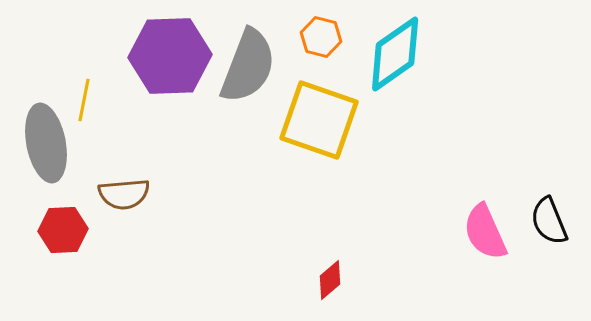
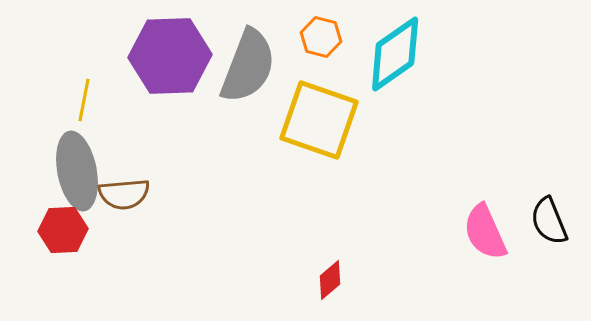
gray ellipse: moved 31 px right, 28 px down
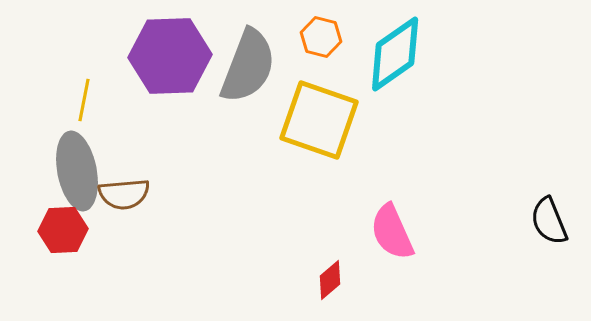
pink semicircle: moved 93 px left
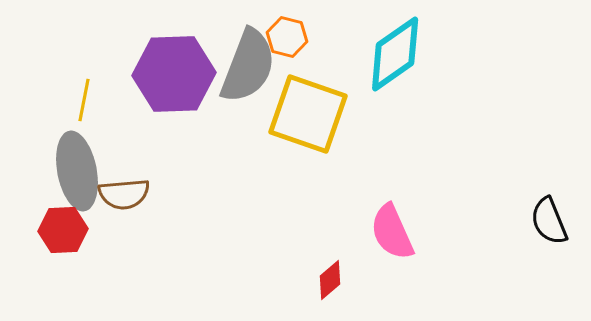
orange hexagon: moved 34 px left
purple hexagon: moved 4 px right, 18 px down
yellow square: moved 11 px left, 6 px up
